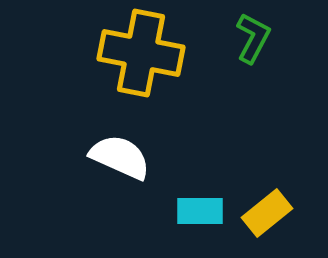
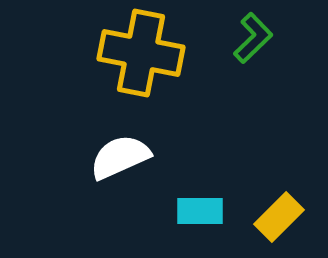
green L-shape: rotated 18 degrees clockwise
white semicircle: rotated 48 degrees counterclockwise
yellow rectangle: moved 12 px right, 4 px down; rotated 6 degrees counterclockwise
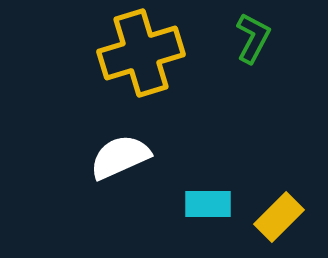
green L-shape: rotated 18 degrees counterclockwise
yellow cross: rotated 28 degrees counterclockwise
cyan rectangle: moved 8 px right, 7 px up
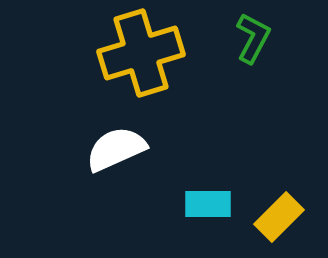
white semicircle: moved 4 px left, 8 px up
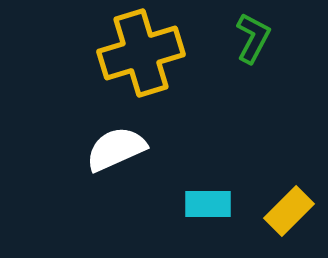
yellow rectangle: moved 10 px right, 6 px up
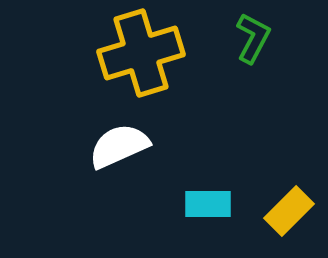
white semicircle: moved 3 px right, 3 px up
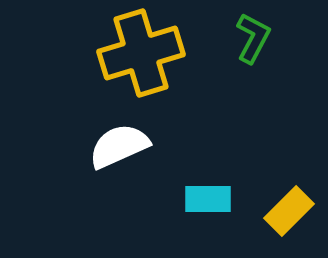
cyan rectangle: moved 5 px up
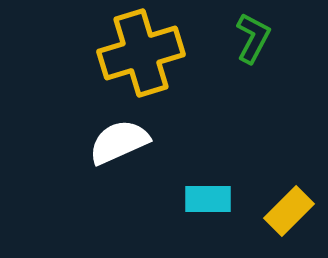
white semicircle: moved 4 px up
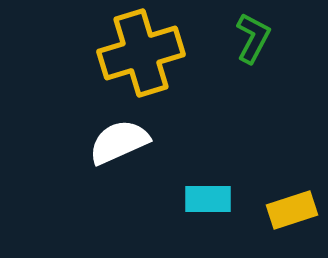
yellow rectangle: moved 3 px right, 1 px up; rotated 27 degrees clockwise
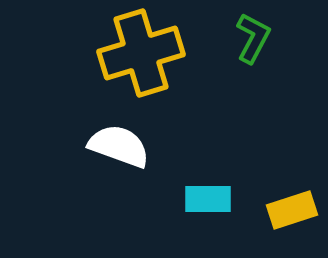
white semicircle: moved 4 px down; rotated 44 degrees clockwise
